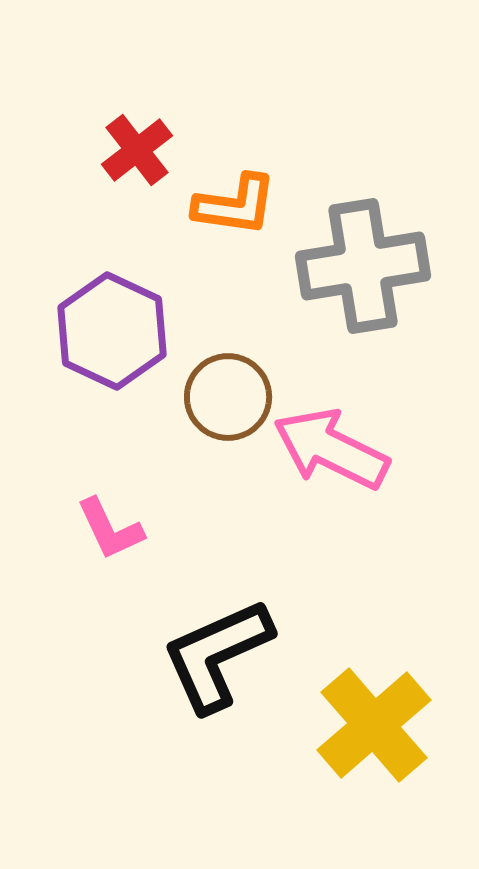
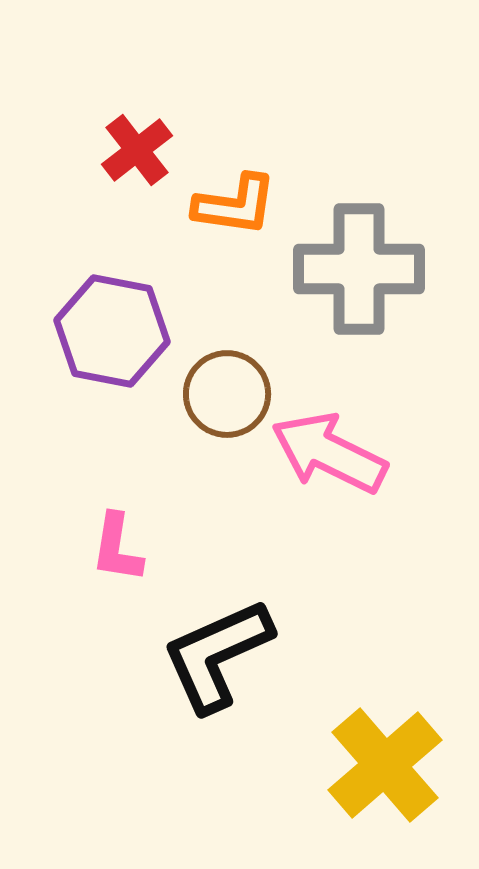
gray cross: moved 4 px left, 3 px down; rotated 9 degrees clockwise
purple hexagon: rotated 14 degrees counterclockwise
brown circle: moved 1 px left, 3 px up
pink arrow: moved 2 px left, 4 px down
pink L-shape: moved 7 px right, 19 px down; rotated 34 degrees clockwise
yellow cross: moved 11 px right, 40 px down
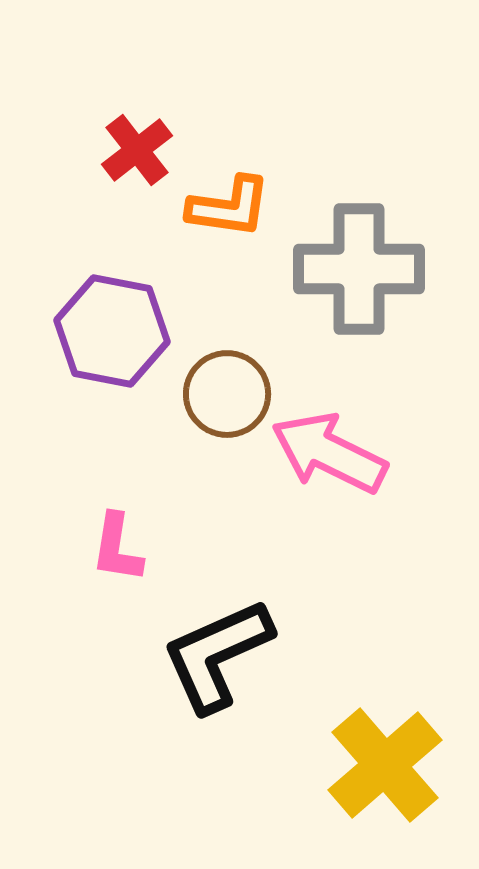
orange L-shape: moved 6 px left, 2 px down
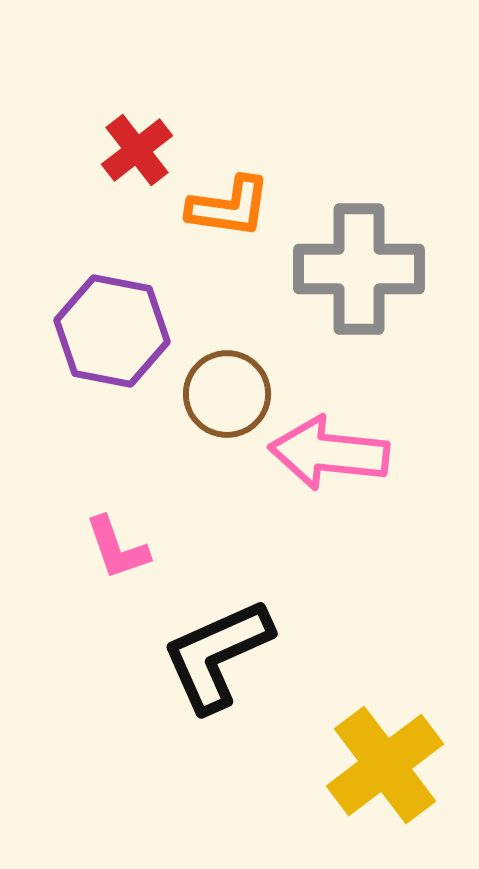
pink arrow: rotated 20 degrees counterclockwise
pink L-shape: rotated 28 degrees counterclockwise
yellow cross: rotated 4 degrees clockwise
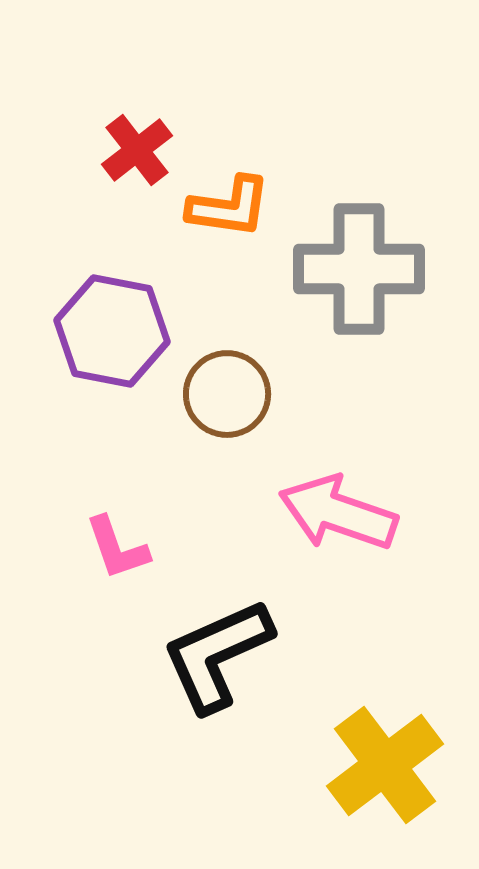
pink arrow: moved 9 px right, 60 px down; rotated 13 degrees clockwise
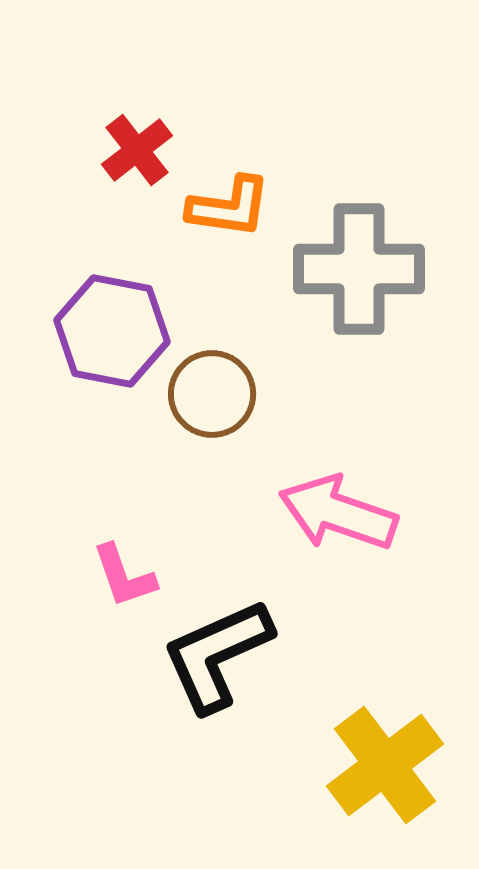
brown circle: moved 15 px left
pink L-shape: moved 7 px right, 28 px down
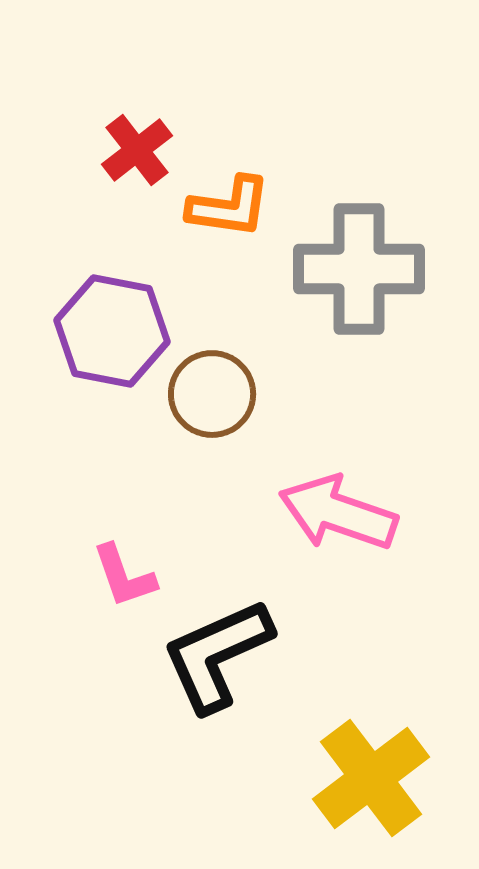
yellow cross: moved 14 px left, 13 px down
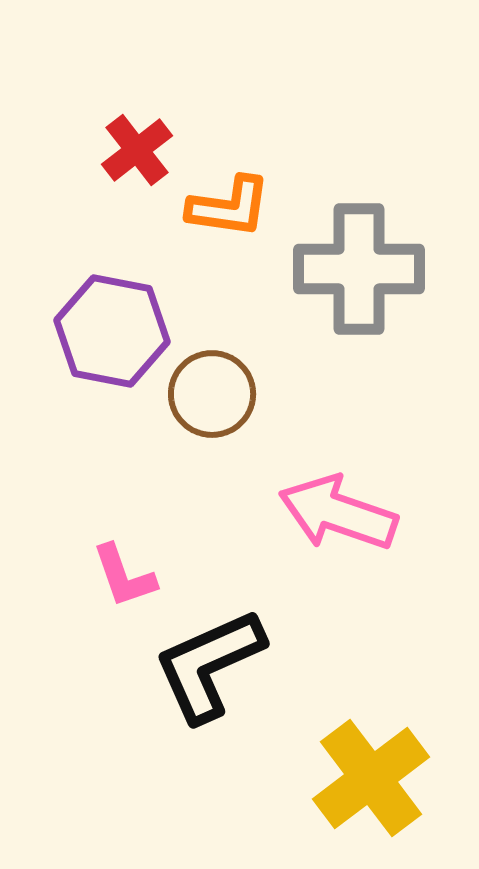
black L-shape: moved 8 px left, 10 px down
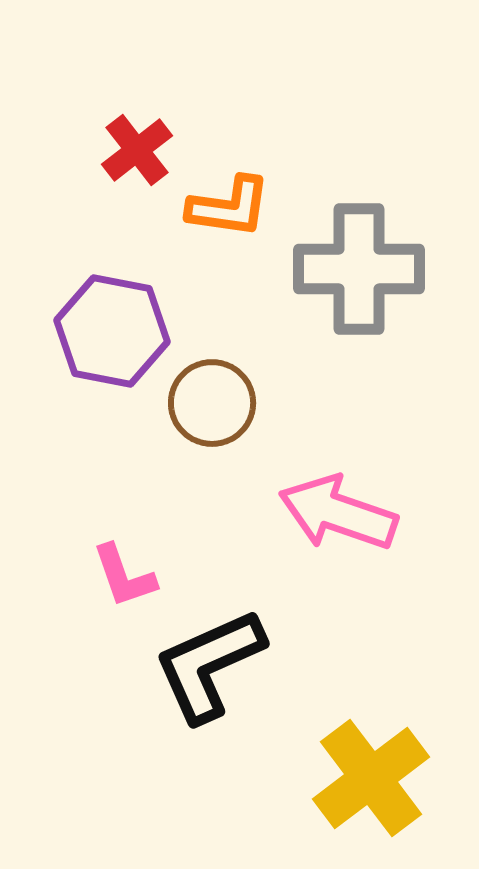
brown circle: moved 9 px down
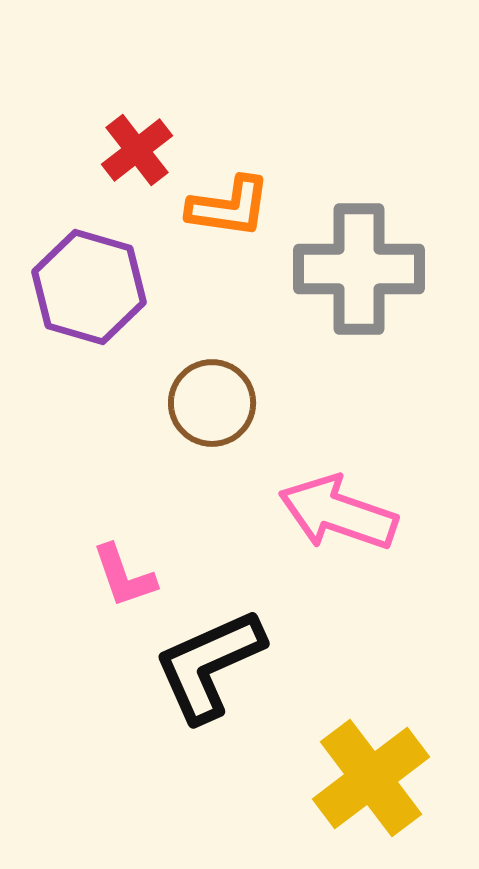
purple hexagon: moved 23 px left, 44 px up; rotated 5 degrees clockwise
